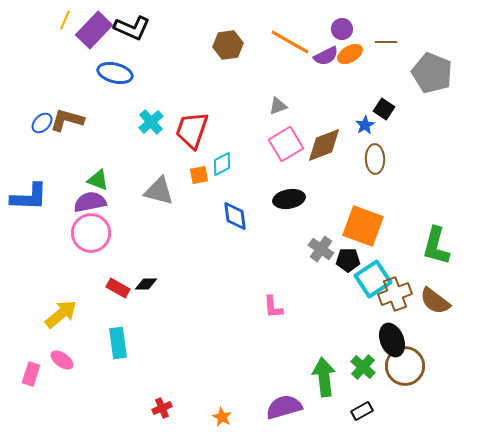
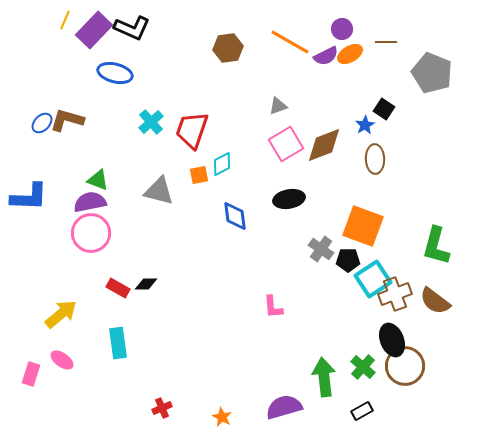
brown hexagon at (228, 45): moved 3 px down
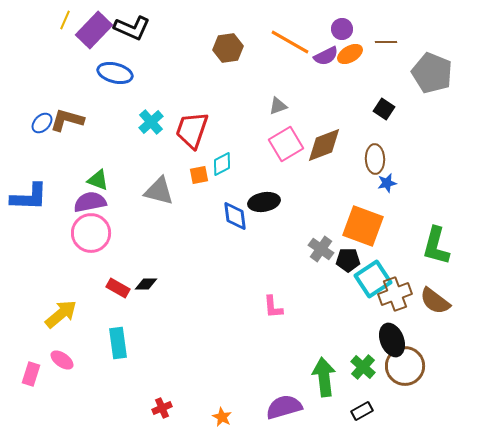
blue star at (365, 125): moved 22 px right, 58 px down; rotated 18 degrees clockwise
black ellipse at (289, 199): moved 25 px left, 3 px down
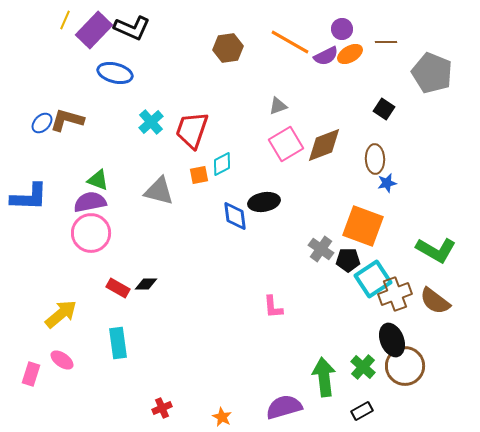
green L-shape at (436, 246): moved 4 px down; rotated 75 degrees counterclockwise
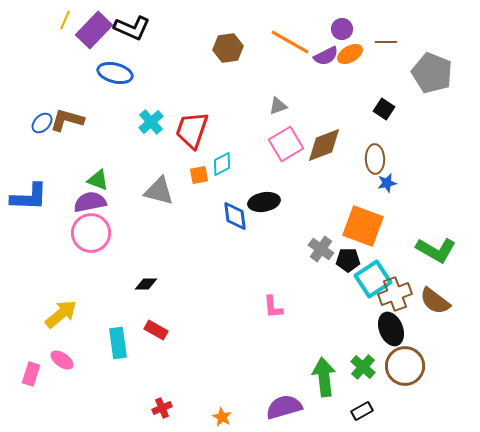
red rectangle at (118, 288): moved 38 px right, 42 px down
black ellipse at (392, 340): moved 1 px left, 11 px up
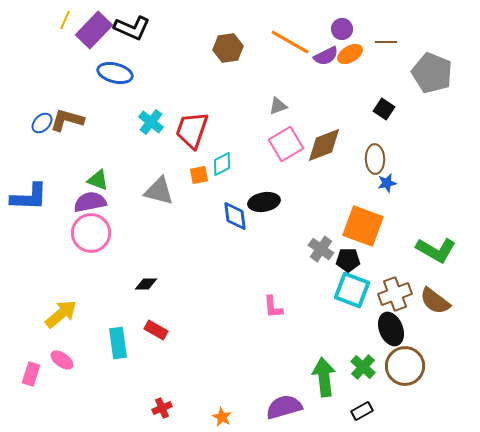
cyan cross at (151, 122): rotated 10 degrees counterclockwise
cyan square at (373, 279): moved 21 px left, 11 px down; rotated 36 degrees counterclockwise
